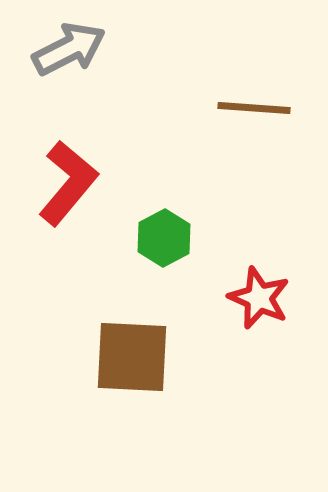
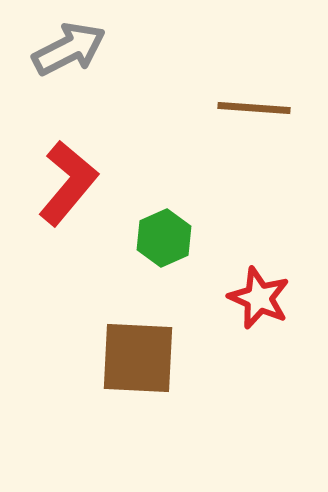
green hexagon: rotated 4 degrees clockwise
brown square: moved 6 px right, 1 px down
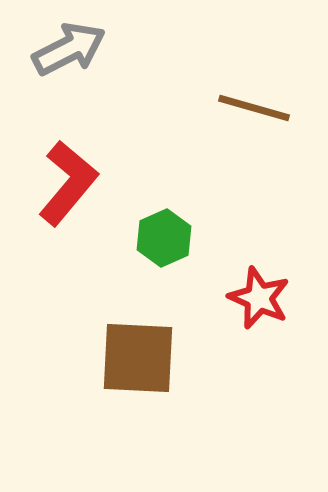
brown line: rotated 12 degrees clockwise
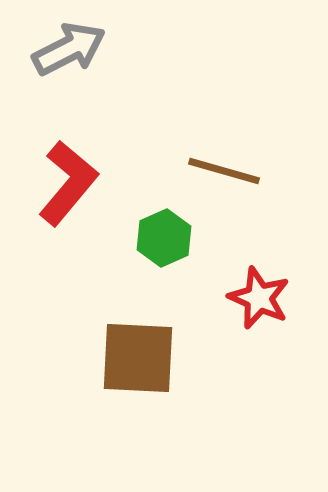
brown line: moved 30 px left, 63 px down
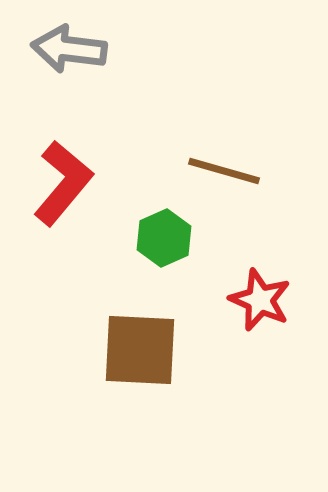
gray arrow: rotated 146 degrees counterclockwise
red L-shape: moved 5 px left
red star: moved 1 px right, 2 px down
brown square: moved 2 px right, 8 px up
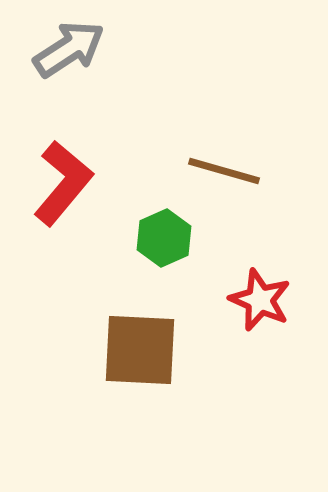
gray arrow: rotated 140 degrees clockwise
